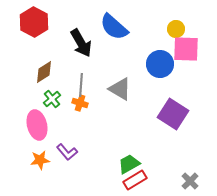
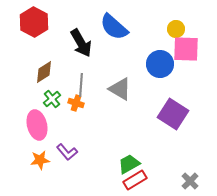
orange cross: moved 4 px left
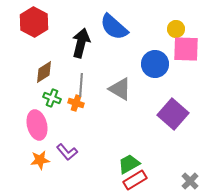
black arrow: rotated 136 degrees counterclockwise
blue circle: moved 5 px left
green cross: moved 1 px up; rotated 30 degrees counterclockwise
purple square: rotated 8 degrees clockwise
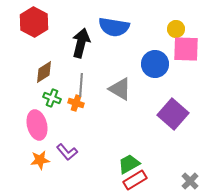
blue semicircle: rotated 32 degrees counterclockwise
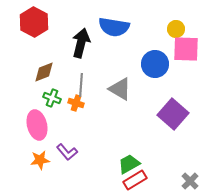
brown diamond: rotated 10 degrees clockwise
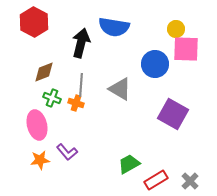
purple square: rotated 12 degrees counterclockwise
red rectangle: moved 21 px right
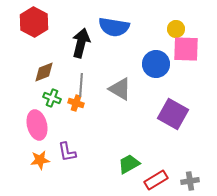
blue circle: moved 1 px right
purple L-shape: rotated 30 degrees clockwise
gray cross: rotated 36 degrees clockwise
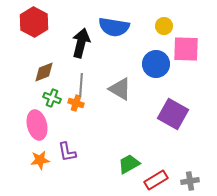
yellow circle: moved 12 px left, 3 px up
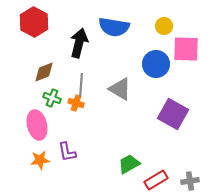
black arrow: moved 2 px left
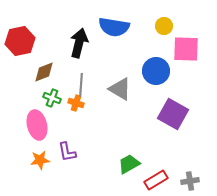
red hexagon: moved 14 px left, 19 px down; rotated 20 degrees clockwise
blue circle: moved 7 px down
